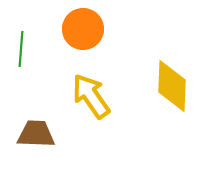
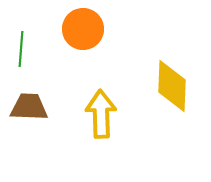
yellow arrow: moved 10 px right, 18 px down; rotated 33 degrees clockwise
brown trapezoid: moved 7 px left, 27 px up
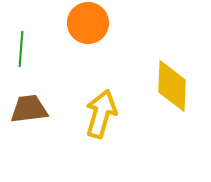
orange circle: moved 5 px right, 6 px up
brown trapezoid: moved 2 px down; rotated 9 degrees counterclockwise
yellow arrow: rotated 18 degrees clockwise
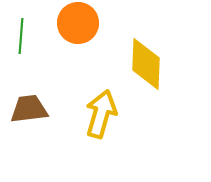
orange circle: moved 10 px left
green line: moved 13 px up
yellow diamond: moved 26 px left, 22 px up
